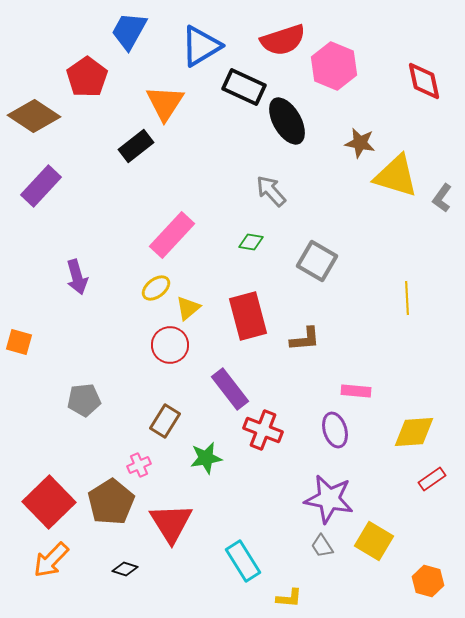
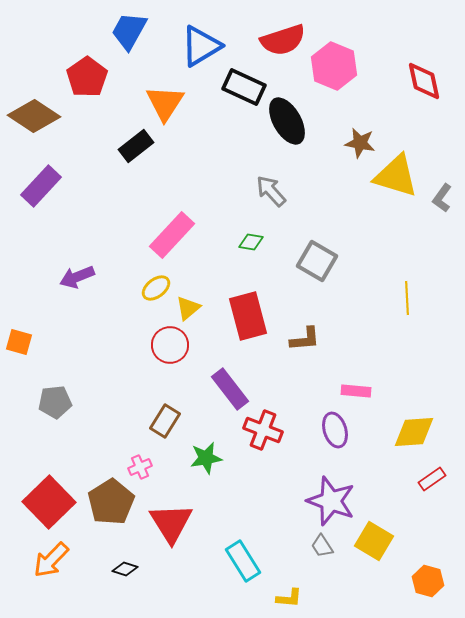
purple arrow at (77, 277): rotated 84 degrees clockwise
gray pentagon at (84, 400): moved 29 px left, 2 px down
pink cross at (139, 465): moved 1 px right, 2 px down
purple star at (329, 499): moved 2 px right, 2 px down; rotated 9 degrees clockwise
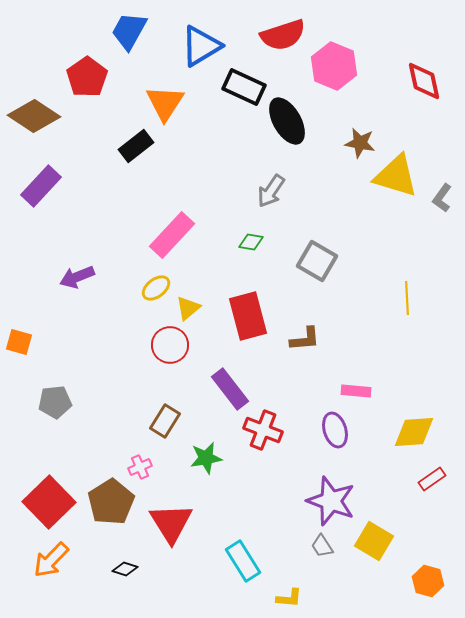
red semicircle at (283, 40): moved 5 px up
gray arrow at (271, 191): rotated 104 degrees counterclockwise
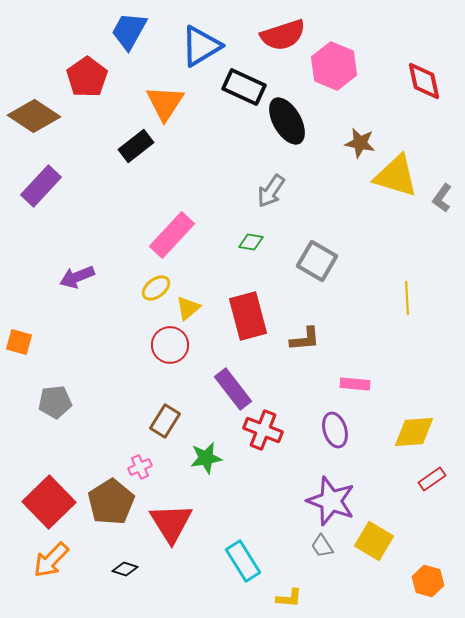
purple rectangle at (230, 389): moved 3 px right
pink rectangle at (356, 391): moved 1 px left, 7 px up
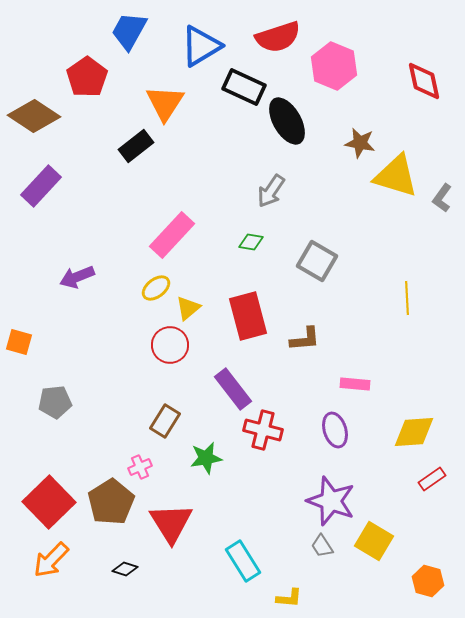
red semicircle at (283, 35): moved 5 px left, 2 px down
red cross at (263, 430): rotated 6 degrees counterclockwise
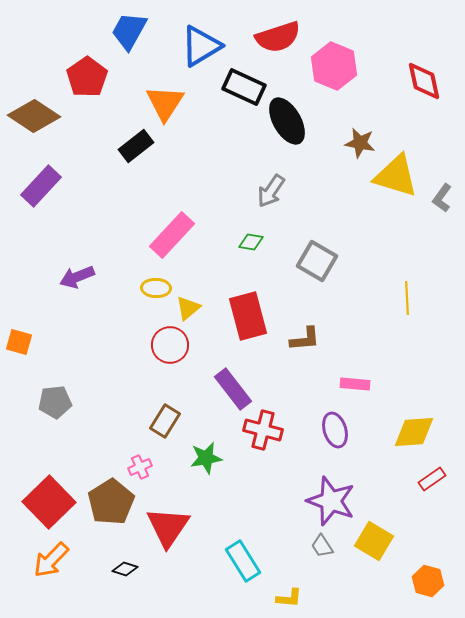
yellow ellipse at (156, 288): rotated 40 degrees clockwise
red triangle at (171, 523): moved 3 px left, 4 px down; rotated 6 degrees clockwise
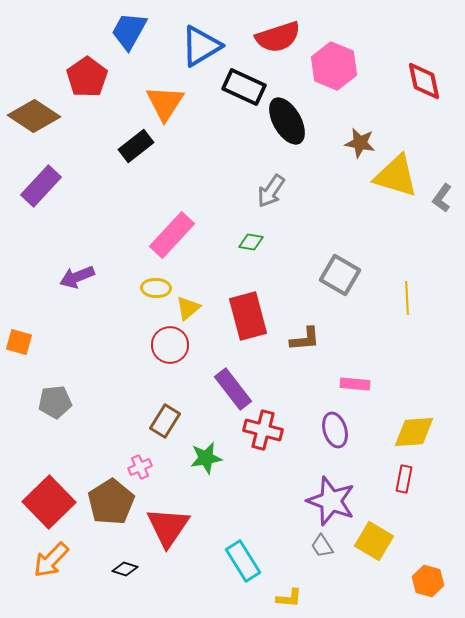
gray square at (317, 261): moved 23 px right, 14 px down
red rectangle at (432, 479): moved 28 px left; rotated 44 degrees counterclockwise
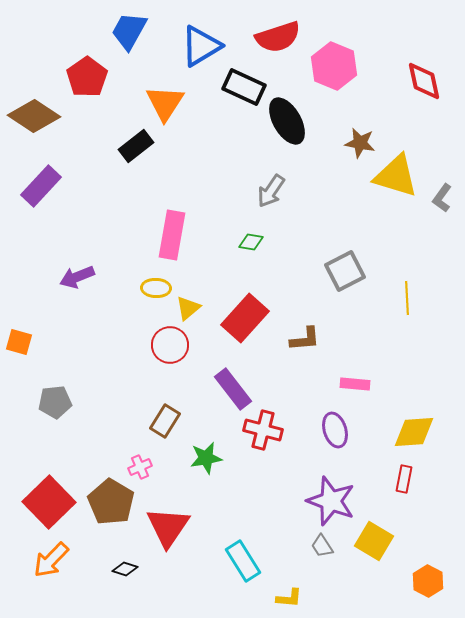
pink rectangle at (172, 235): rotated 33 degrees counterclockwise
gray square at (340, 275): moved 5 px right, 4 px up; rotated 33 degrees clockwise
red rectangle at (248, 316): moved 3 px left, 2 px down; rotated 57 degrees clockwise
brown pentagon at (111, 502): rotated 9 degrees counterclockwise
orange hexagon at (428, 581): rotated 12 degrees clockwise
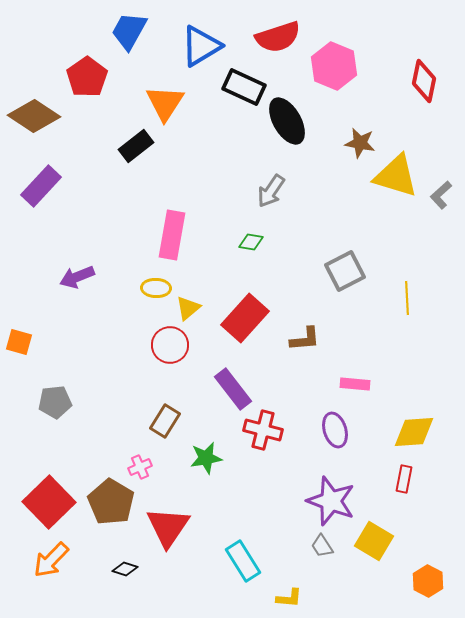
red diamond at (424, 81): rotated 24 degrees clockwise
gray L-shape at (442, 198): moved 1 px left, 3 px up; rotated 12 degrees clockwise
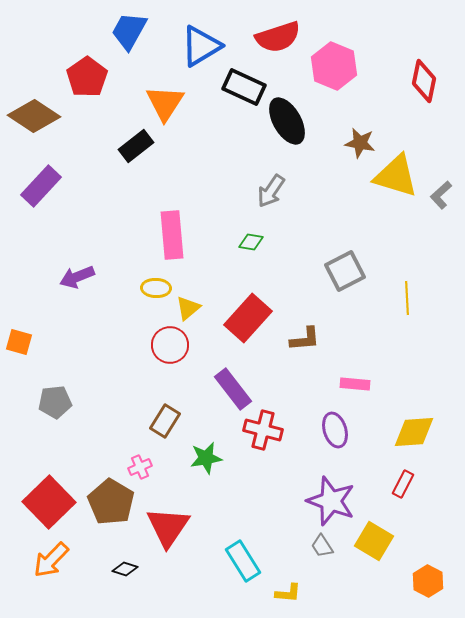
pink rectangle at (172, 235): rotated 15 degrees counterclockwise
red rectangle at (245, 318): moved 3 px right
red rectangle at (404, 479): moved 1 px left, 5 px down; rotated 16 degrees clockwise
yellow L-shape at (289, 598): moved 1 px left, 5 px up
